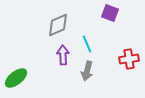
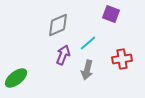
purple square: moved 1 px right, 1 px down
cyan line: moved 1 px right, 1 px up; rotated 72 degrees clockwise
purple arrow: rotated 24 degrees clockwise
red cross: moved 7 px left
gray arrow: moved 1 px up
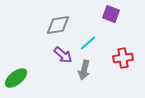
gray diamond: rotated 15 degrees clockwise
purple arrow: rotated 108 degrees clockwise
red cross: moved 1 px right, 1 px up
gray arrow: moved 3 px left
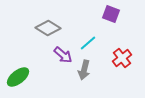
gray diamond: moved 10 px left, 3 px down; rotated 40 degrees clockwise
red cross: moved 1 px left; rotated 30 degrees counterclockwise
green ellipse: moved 2 px right, 1 px up
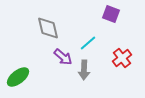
gray diamond: rotated 45 degrees clockwise
purple arrow: moved 2 px down
gray arrow: rotated 12 degrees counterclockwise
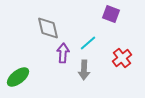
purple arrow: moved 4 px up; rotated 126 degrees counterclockwise
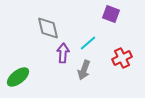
red cross: rotated 12 degrees clockwise
gray arrow: rotated 18 degrees clockwise
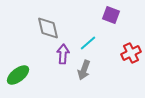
purple square: moved 1 px down
purple arrow: moved 1 px down
red cross: moved 9 px right, 5 px up
green ellipse: moved 2 px up
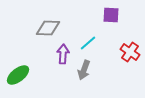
purple square: rotated 18 degrees counterclockwise
gray diamond: rotated 75 degrees counterclockwise
red cross: moved 1 px left, 1 px up; rotated 30 degrees counterclockwise
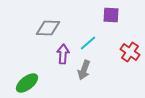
green ellipse: moved 9 px right, 8 px down
